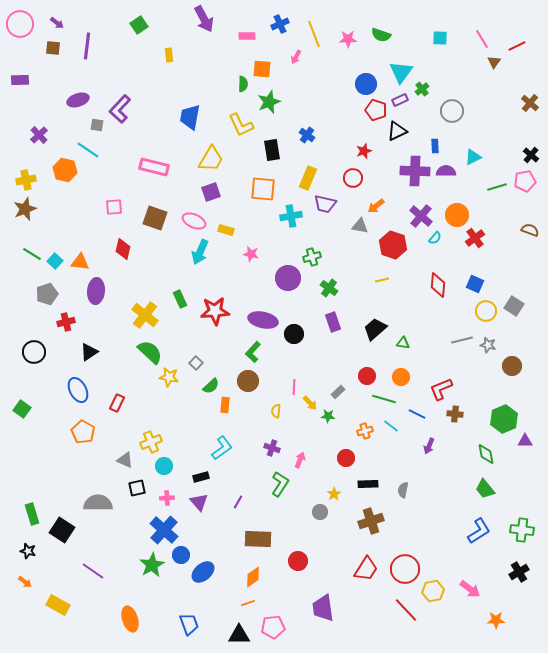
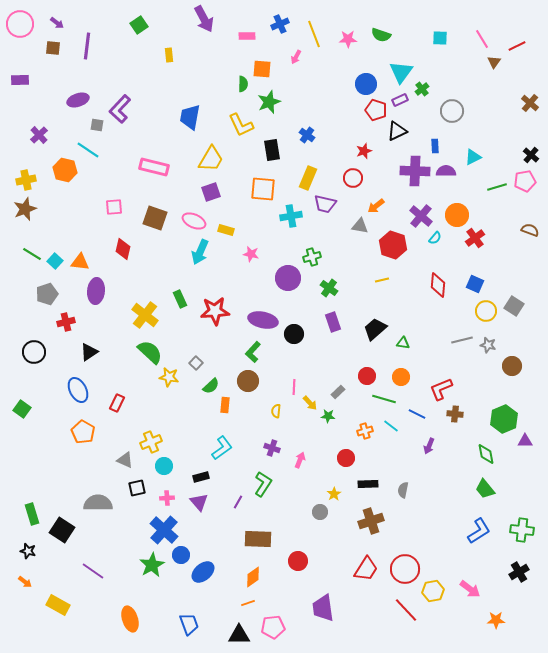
green L-shape at (280, 484): moved 17 px left
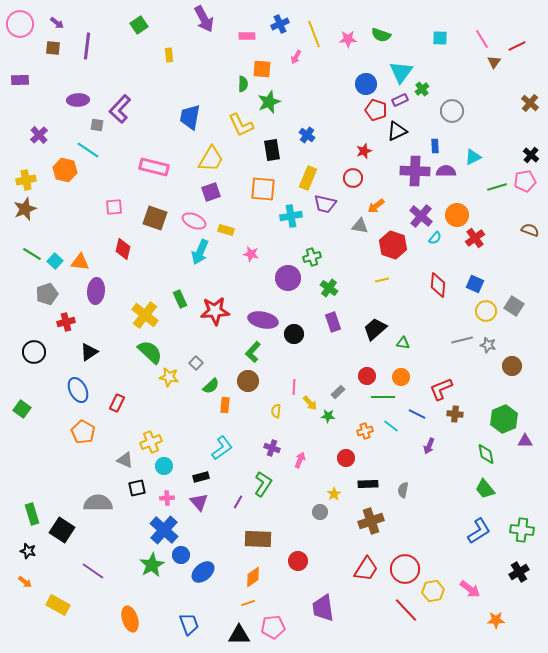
purple ellipse at (78, 100): rotated 15 degrees clockwise
green line at (384, 399): moved 1 px left, 2 px up; rotated 15 degrees counterclockwise
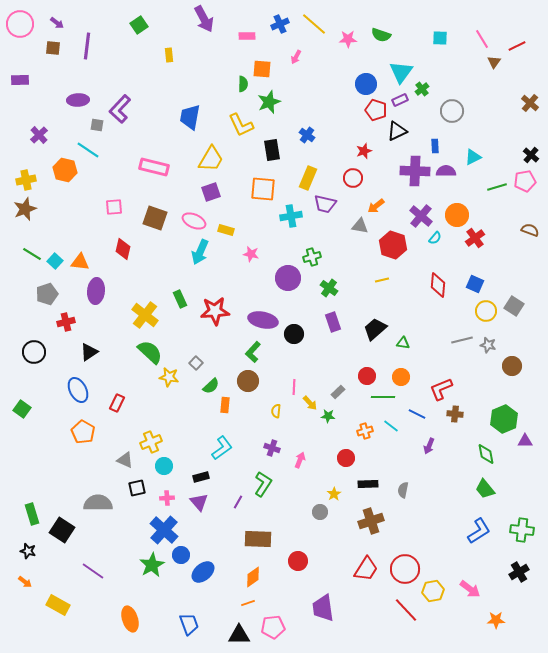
yellow line at (314, 34): moved 10 px up; rotated 28 degrees counterclockwise
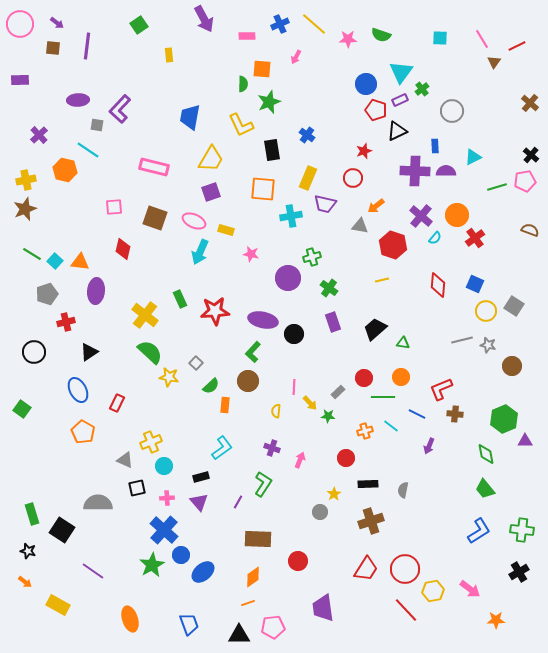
red circle at (367, 376): moved 3 px left, 2 px down
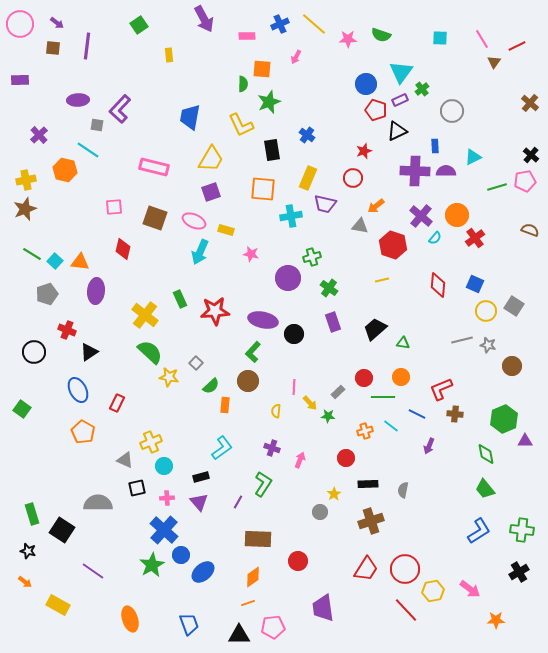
red cross at (66, 322): moved 1 px right, 8 px down; rotated 36 degrees clockwise
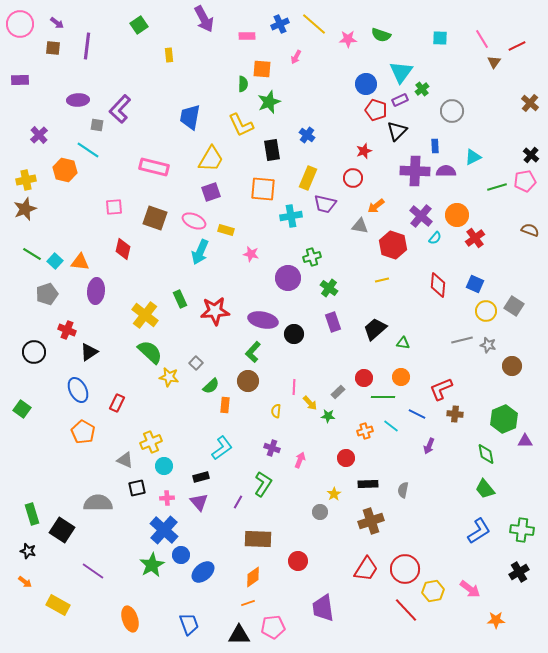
black triangle at (397, 131): rotated 20 degrees counterclockwise
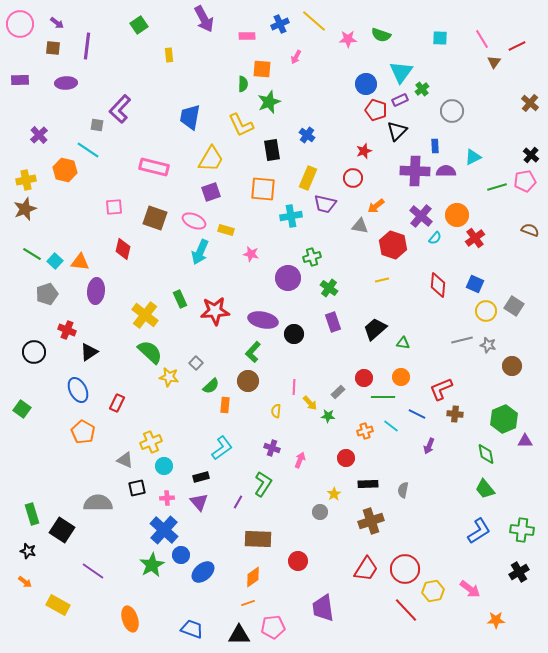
yellow line at (314, 24): moved 3 px up
purple ellipse at (78, 100): moved 12 px left, 17 px up
blue trapezoid at (189, 624): moved 3 px right, 5 px down; rotated 50 degrees counterclockwise
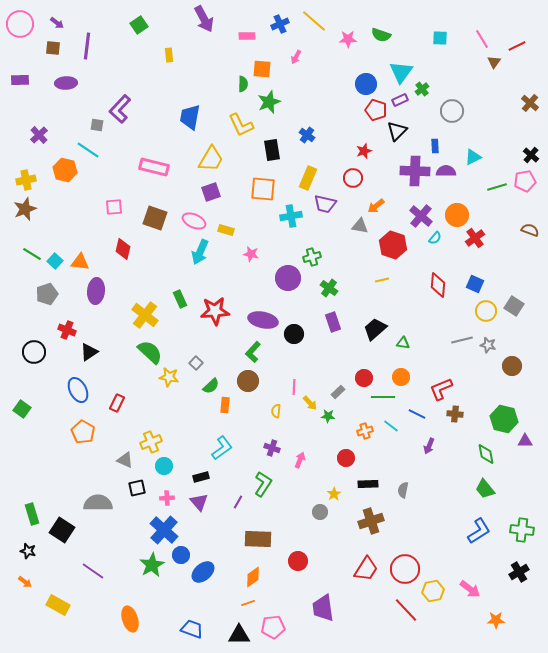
green hexagon at (504, 419): rotated 24 degrees counterclockwise
